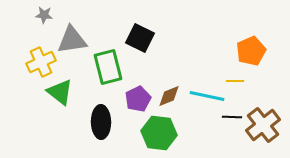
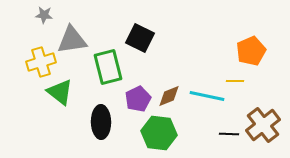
yellow cross: rotated 8 degrees clockwise
black line: moved 3 px left, 17 px down
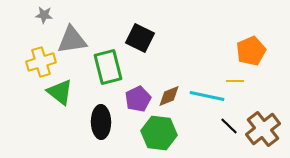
brown cross: moved 4 px down
black line: moved 8 px up; rotated 42 degrees clockwise
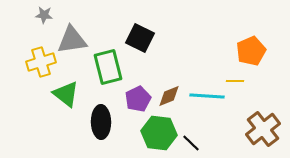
green triangle: moved 6 px right, 2 px down
cyan line: rotated 8 degrees counterclockwise
black line: moved 38 px left, 17 px down
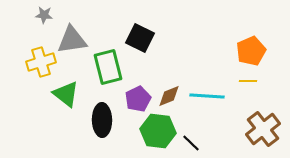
yellow line: moved 13 px right
black ellipse: moved 1 px right, 2 px up
green hexagon: moved 1 px left, 2 px up
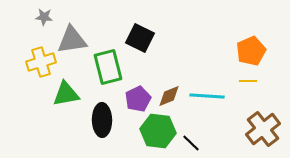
gray star: moved 2 px down
green triangle: rotated 48 degrees counterclockwise
